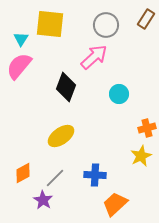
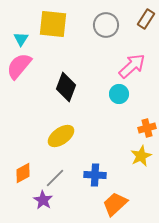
yellow square: moved 3 px right
pink arrow: moved 38 px right, 9 px down
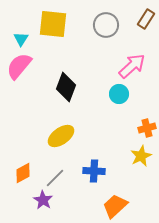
blue cross: moved 1 px left, 4 px up
orange trapezoid: moved 2 px down
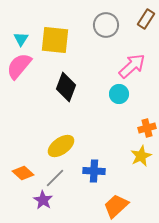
yellow square: moved 2 px right, 16 px down
yellow ellipse: moved 10 px down
orange diamond: rotated 70 degrees clockwise
orange trapezoid: moved 1 px right
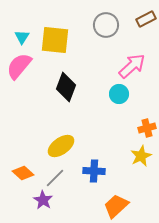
brown rectangle: rotated 30 degrees clockwise
cyan triangle: moved 1 px right, 2 px up
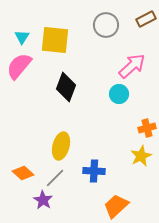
yellow ellipse: rotated 40 degrees counterclockwise
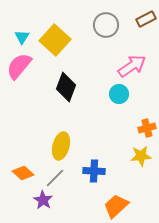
yellow square: rotated 36 degrees clockwise
pink arrow: rotated 8 degrees clockwise
yellow star: rotated 20 degrees clockwise
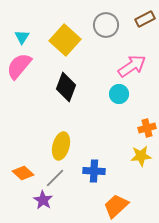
brown rectangle: moved 1 px left
yellow square: moved 10 px right
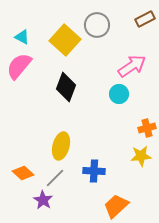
gray circle: moved 9 px left
cyan triangle: rotated 35 degrees counterclockwise
